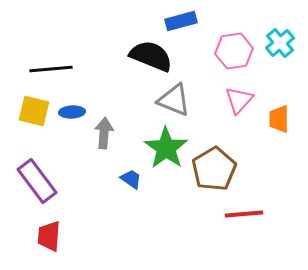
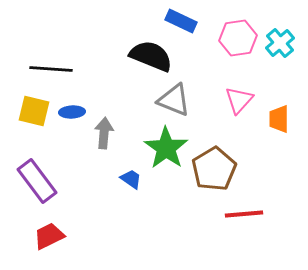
blue rectangle: rotated 40 degrees clockwise
pink hexagon: moved 4 px right, 13 px up
black line: rotated 9 degrees clockwise
red trapezoid: rotated 60 degrees clockwise
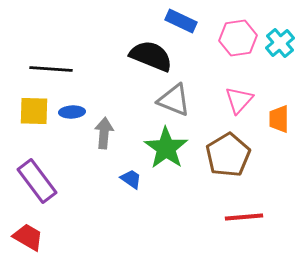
yellow square: rotated 12 degrees counterclockwise
brown pentagon: moved 14 px right, 14 px up
red line: moved 3 px down
red trapezoid: moved 21 px left, 1 px down; rotated 56 degrees clockwise
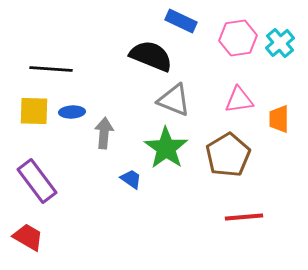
pink triangle: rotated 40 degrees clockwise
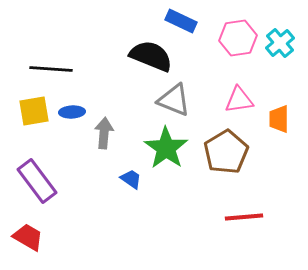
yellow square: rotated 12 degrees counterclockwise
brown pentagon: moved 2 px left, 3 px up
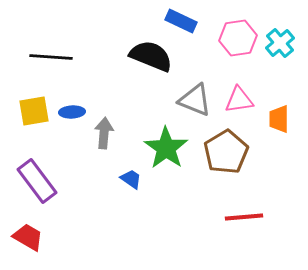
black line: moved 12 px up
gray triangle: moved 21 px right
